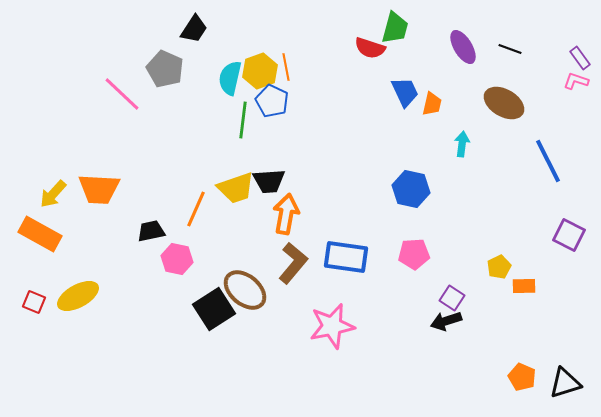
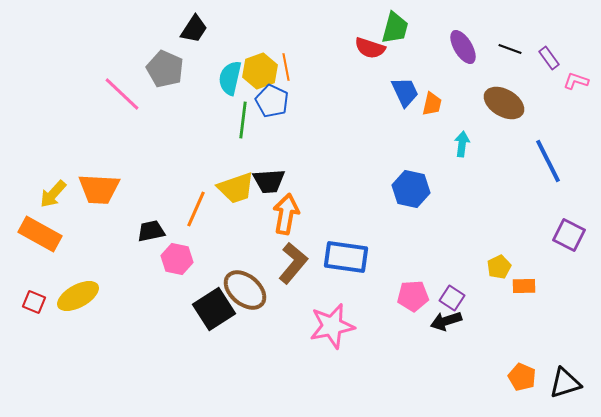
purple rectangle at (580, 58): moved 31 px left
pink pentagon at (414, 254): moved 1 px left, 42 px down
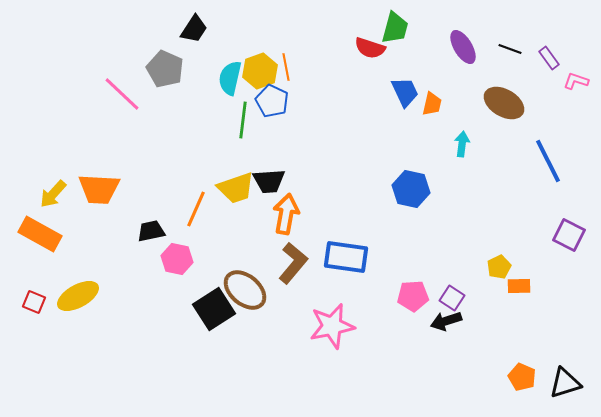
orange rectangle at (524, 286): moved 5 px left
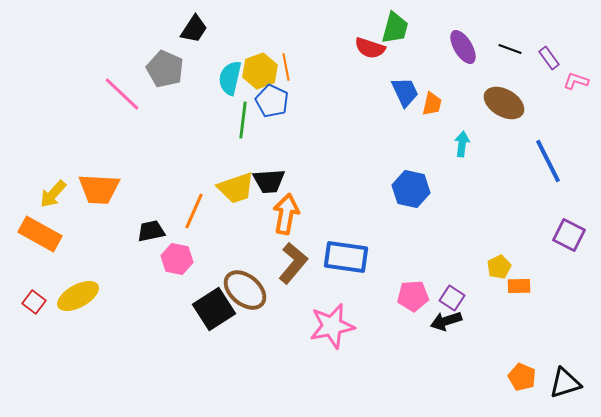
orange line at (196, 209): moved 2 px left, 2 px down
red square at (34, 302): rotated 15 degrees clockwise
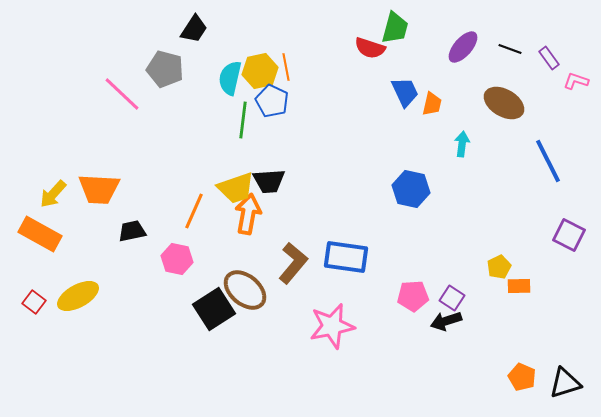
purple ellipse at (463, 47): rotated 72 degrees clockwise
gray pentagon at (165, 69): rotated 9 degrees counterclockwise
yellow hexagon at (260, 71): rotated 8 degrees clockwise
orange arrow at (286, 214): moved 38 px left
black trapezoid at (151, 231): moved 19 px left
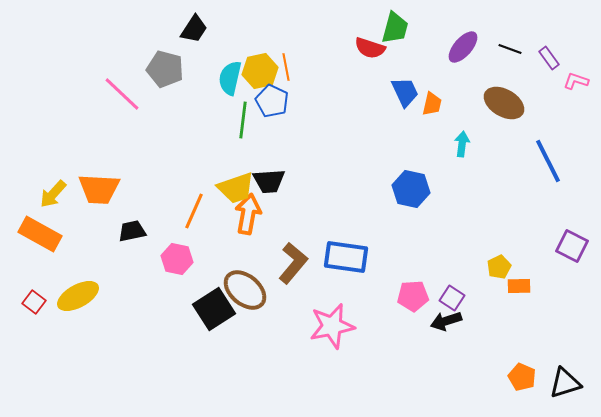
purple square at (569, 235): moved 3 px right, 11 px down
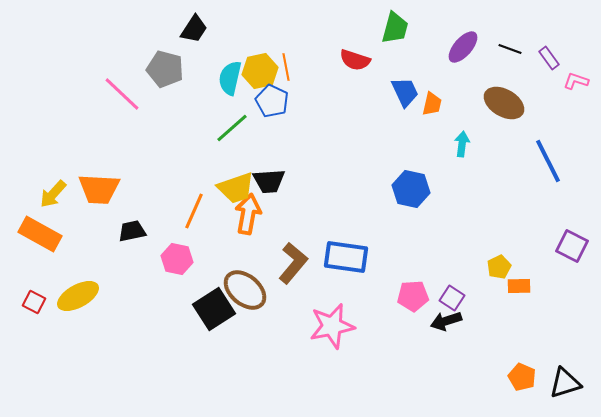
red semicircle at (370, 48): moved 15 px left, 12 px down
green line at (243, 120): moved 11 px left, 8 px down; rotated 42 degrees clockwise
red square at (34, 302): rotated 10 degrees counterclockwise
